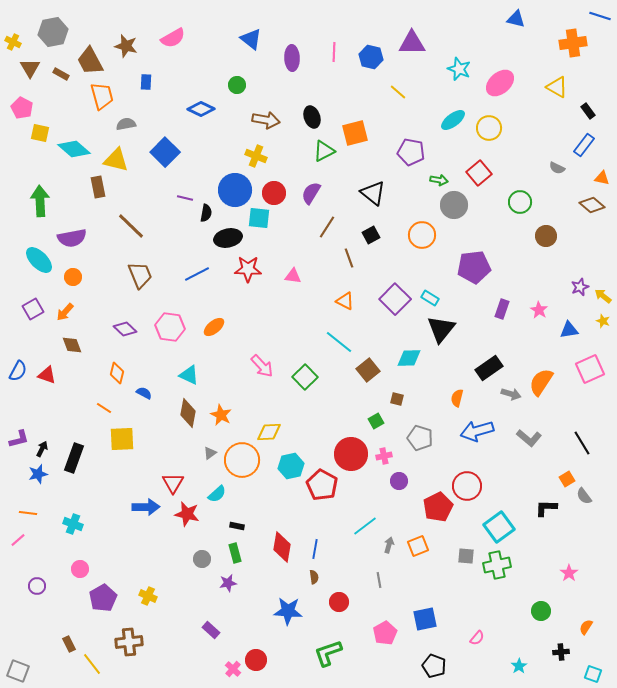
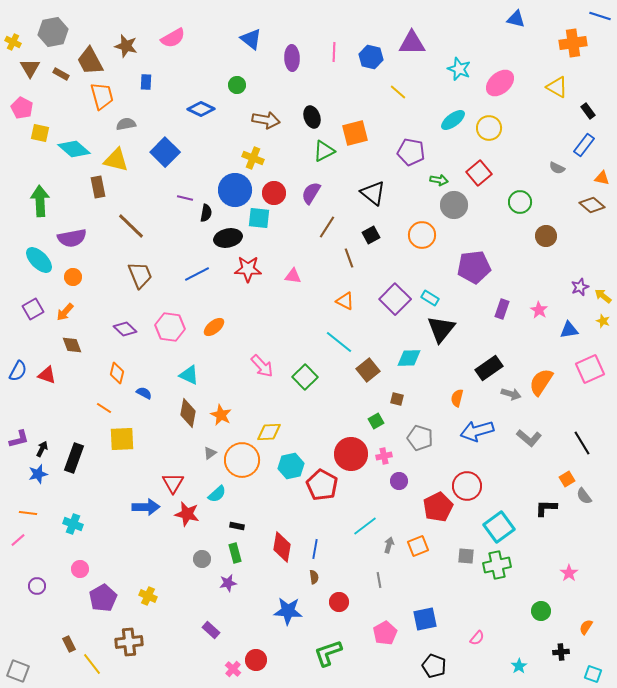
yellow cross at (256, 156): moved 3 px left, 2 px down
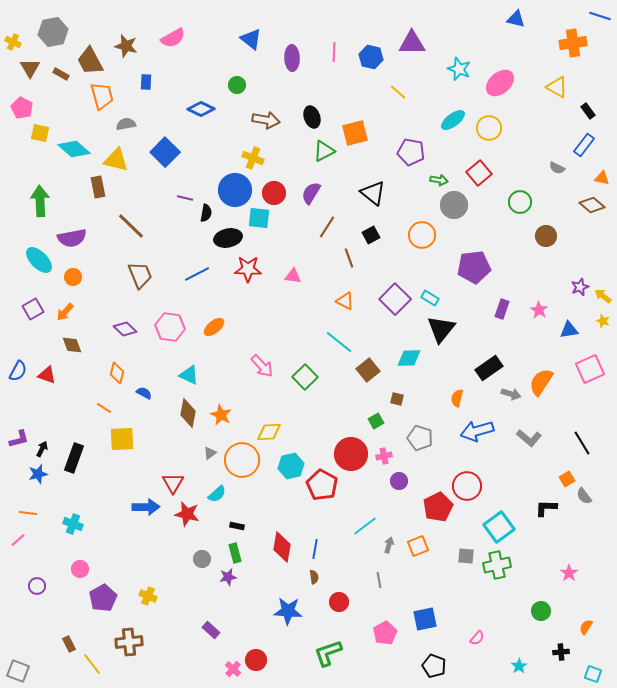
purple star at (228, 583): moved 6 px up
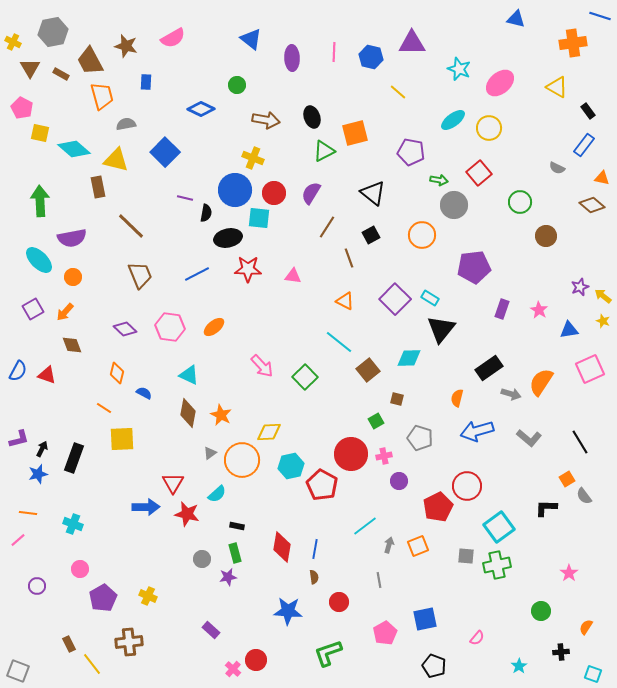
black line at (582, 443): moved 2 px left, 1 px up
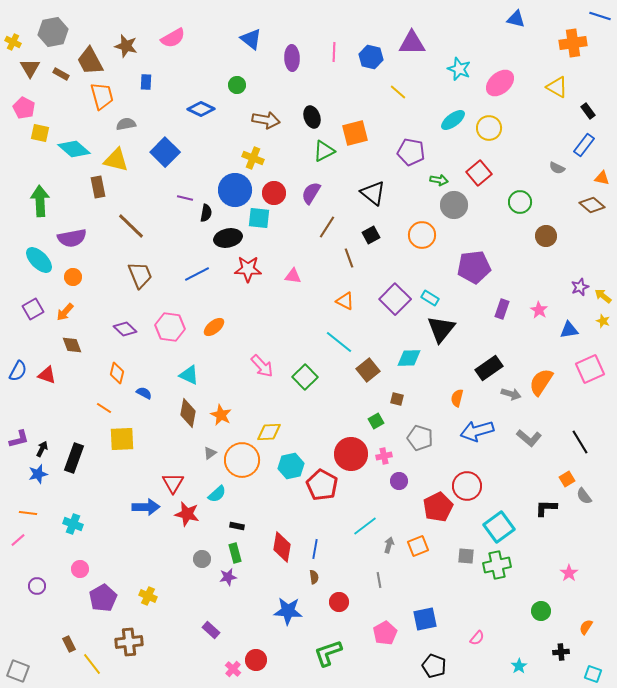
pink pentagon at (22, 108): moved 2 px right
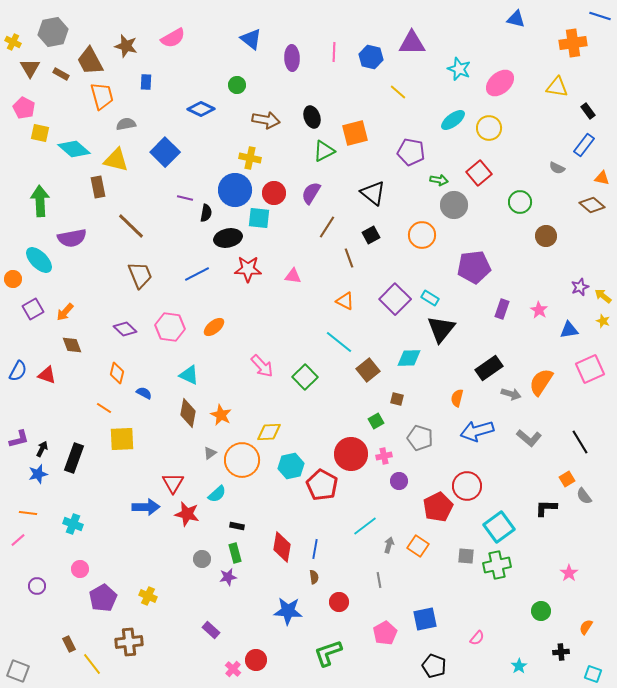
yellow triangle at (557, 87): rotated 20 degrees counterclockwise
yellow cross at (253, 158): moved 3 px left; rotated 10 degrees counterclockwise
orange circle at (73, 277): moved 60 px left, 2 px down
orange square at (418, 546): rotated 35 degrees counterclockwise
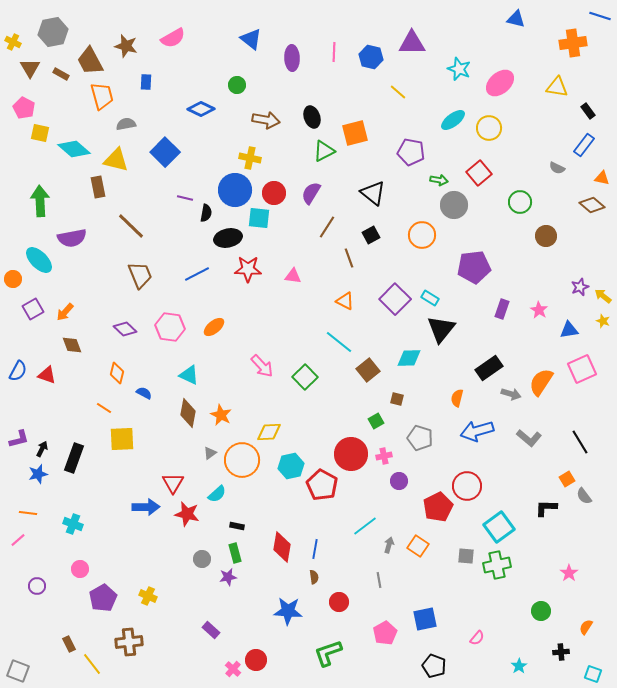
pink square at (590, 369): moved 8 px left
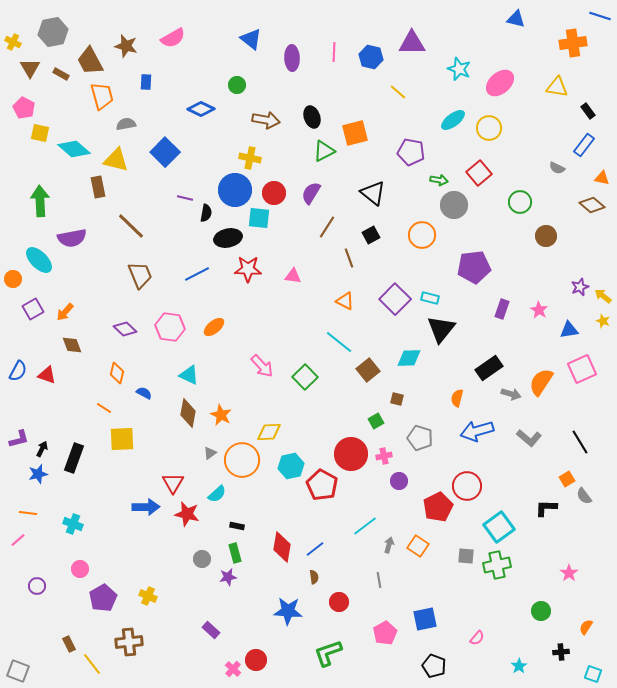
cyan rectangle at (430, 298): rotated 18 degrees counterclockwise
blue line at (315, 549): rotated 42 degrees clockwise
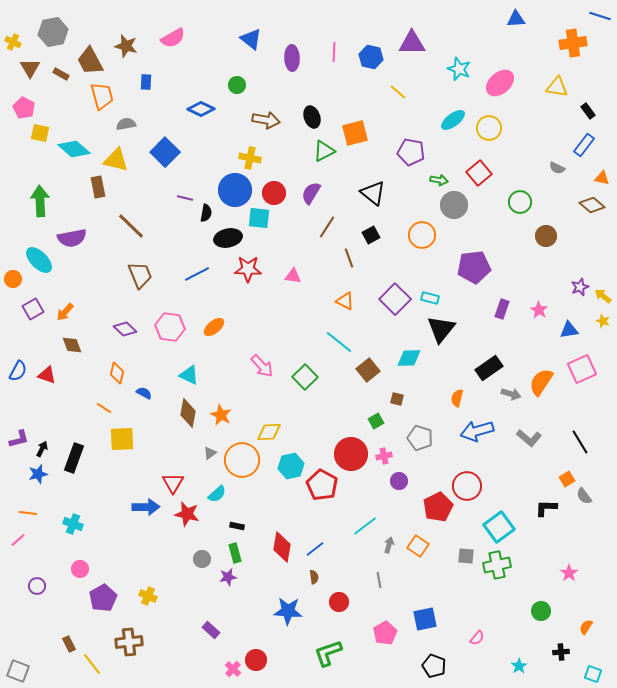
blue triangle at (516, 19): rotated 18 degrees counterclockwise
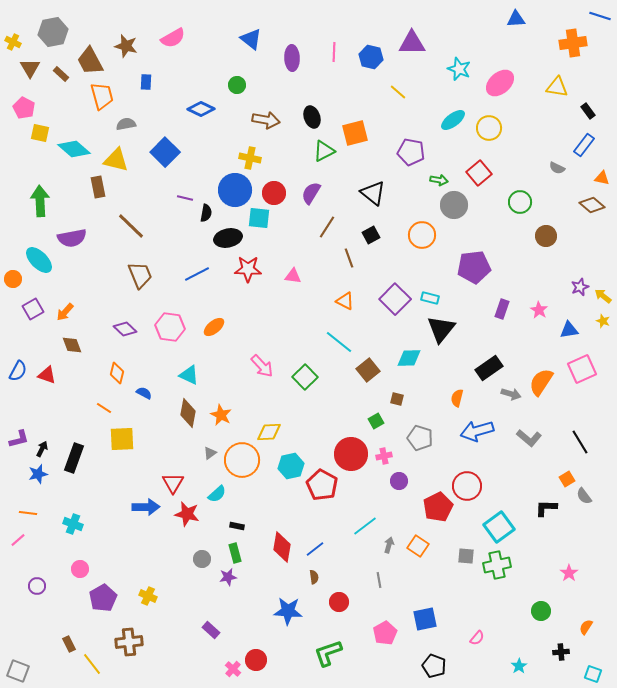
brown rectangle at (61, 74): rotated 14 degrees clockwise
